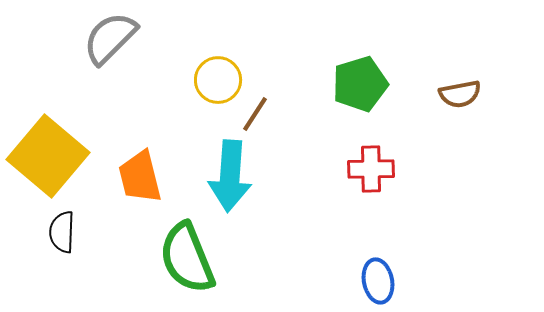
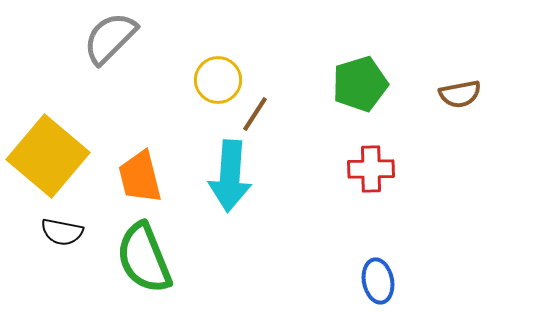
black semicircle: rotated 81 degrees counterclockwise
green semicircle: moved 43 px left
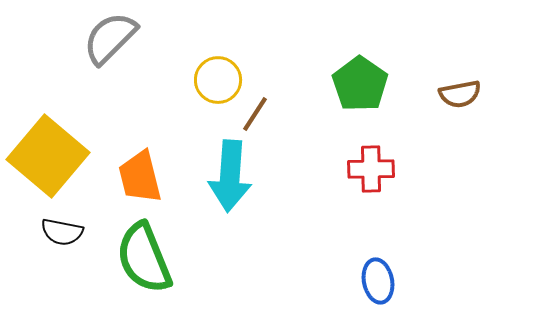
green pentagon: rotated 20 degrees counterclockwise
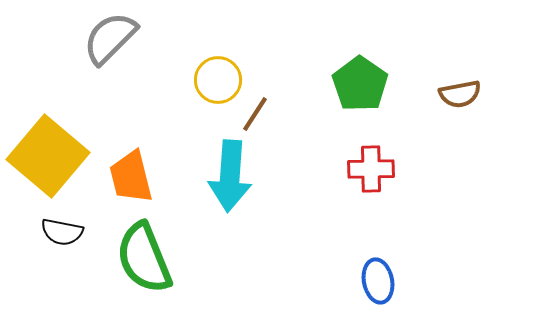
orange trapezoid: moved 9 px left
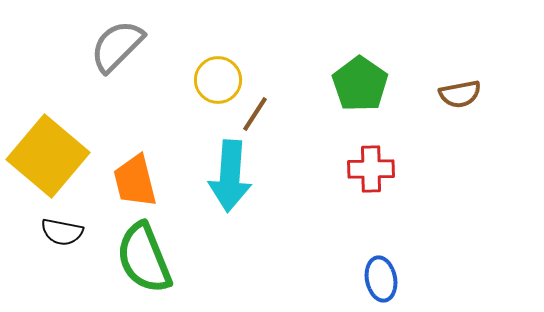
gray semicircle: moved 7 px right, 8 px down
orange trapezoid: moved 4 px right, 4 px down
blue ellipse: moved 3 px right, 2 px up
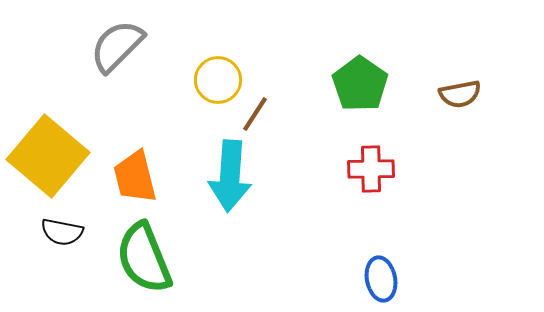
orange trapezoid: moved 4 px up
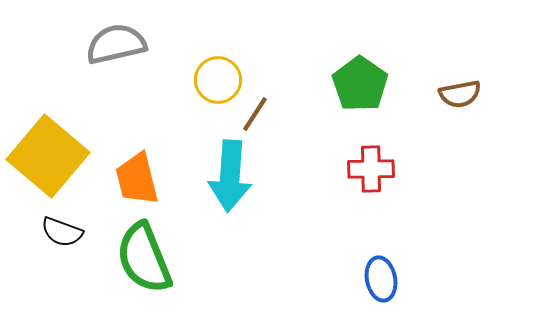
gray semicircle: moved 1 px left, 2 px up; rotated 32 degrees clockwise
orange trapezoid: moved 2 px right, 2 px down
black semicircle: rotated 9 degrees clockwise
